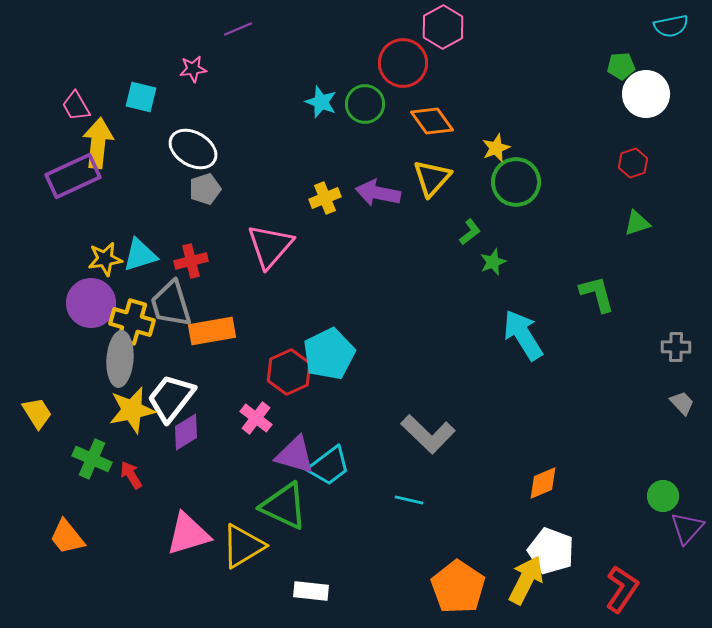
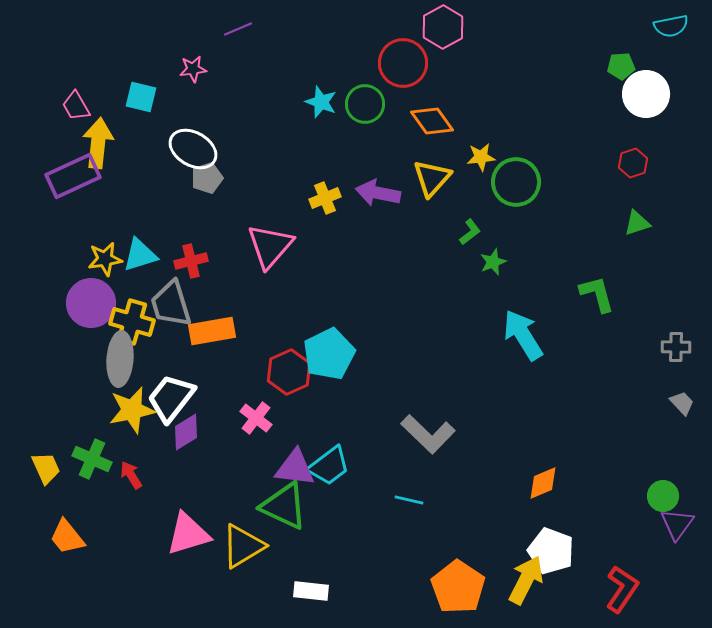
yellow star at (496, 148): moved 15 px left, 9 px down; rotated 16 degrees clockwise
gray pentagon at (205, 189): moved 2 px right, 11 px up
yellow trapezoid at (37, 413): moved 9 px right, 55 px down; rotated 8 degrees clockwise
purple triangle at (295, 455): moved 13 px down; rotated 9 degrees counterclockwise
purple triangle at (687, 528): moved 10 px left, 4 px up; rotated 6 degrees counterclockwise
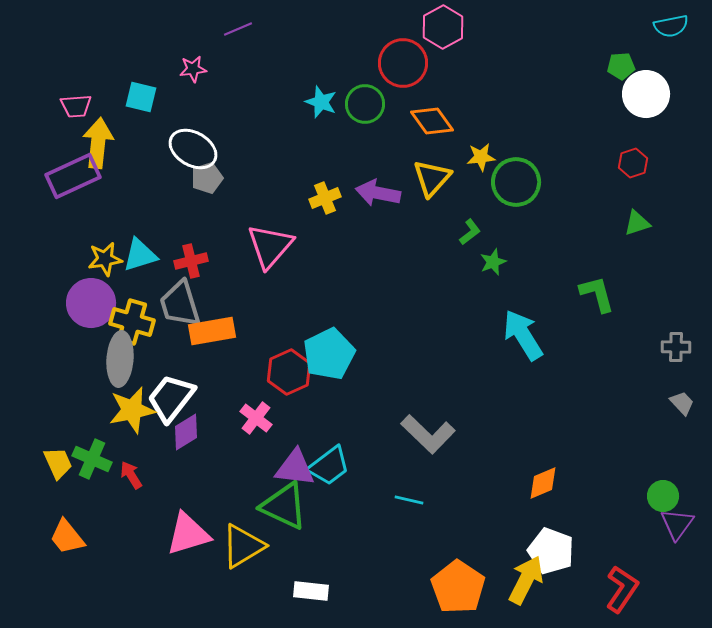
pink trapezoid at (76, 106): rotated 64 degrees counterclockwise
gray trapezoid at (171, 304): moved 9 px right
yellow trapezoid at (46, 468): moved 12 px right, 5 px up
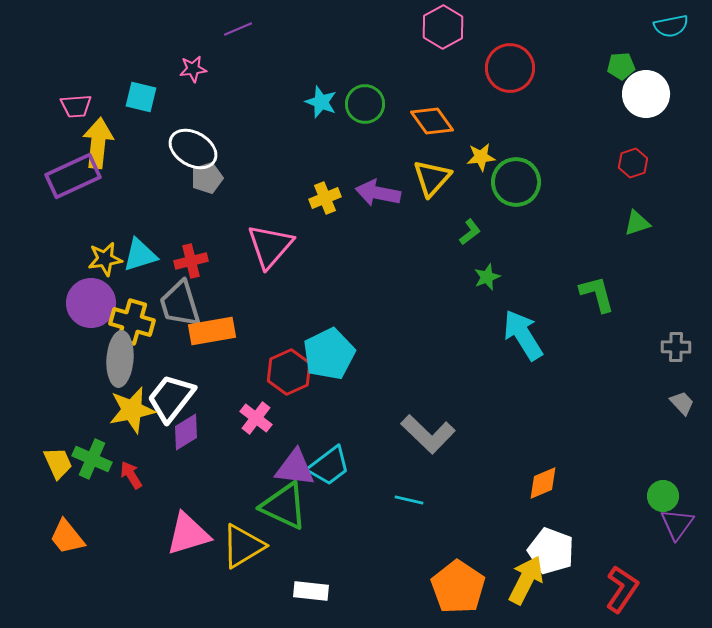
red circle at (403, 63): moved 107 px right, 5 px down
green star at (493, 262): moved 6 px left, 15 px down
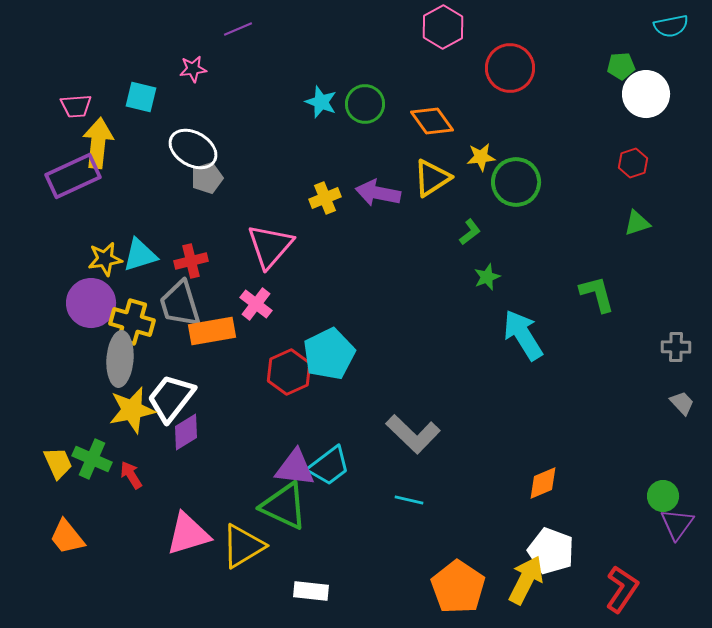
yellow triangle at (432, 178): rotated 15 degrees clockwise
pink cross at (256, 418): moved 114 px up
gray L-shape at (428, 434): moved 15 px left
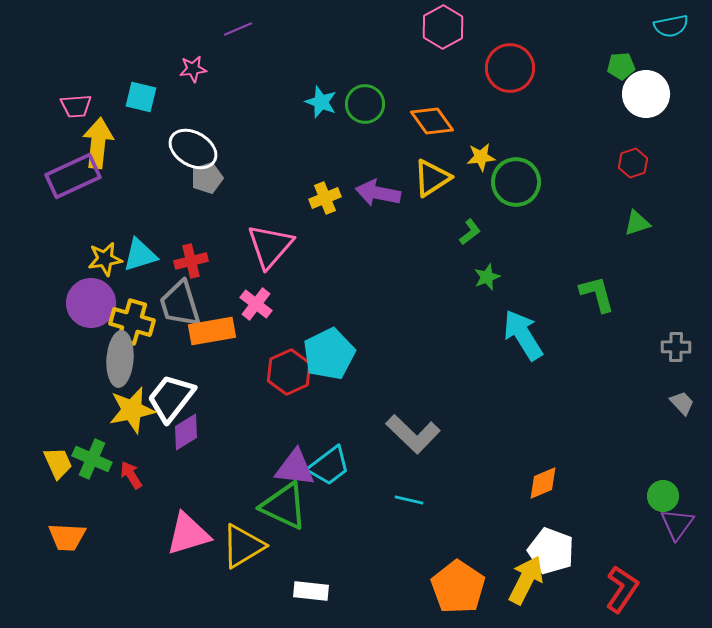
orange trapezoid at (67, 537): rotated 48 degrees counterclockwise
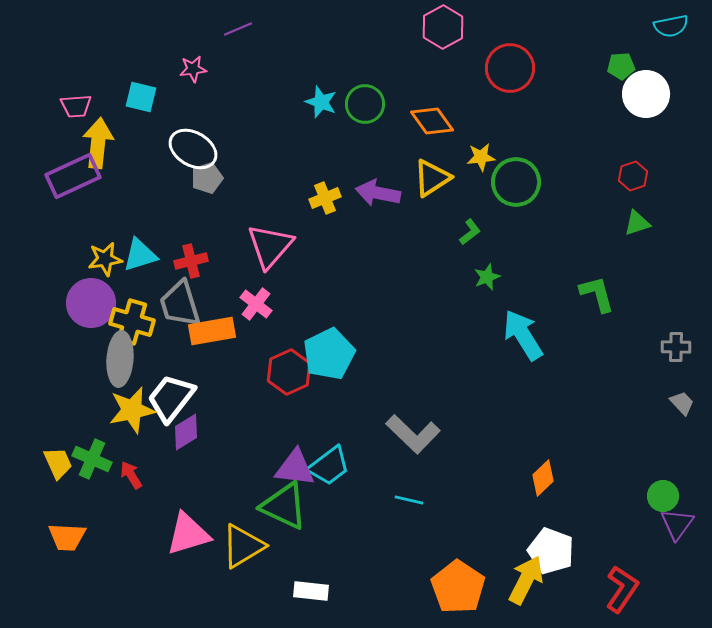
red hexagon at (633, 163): moved 13 px down
orange diamond at (543, 483): moved 5 px up; rotated 21 degrees counterclockwise
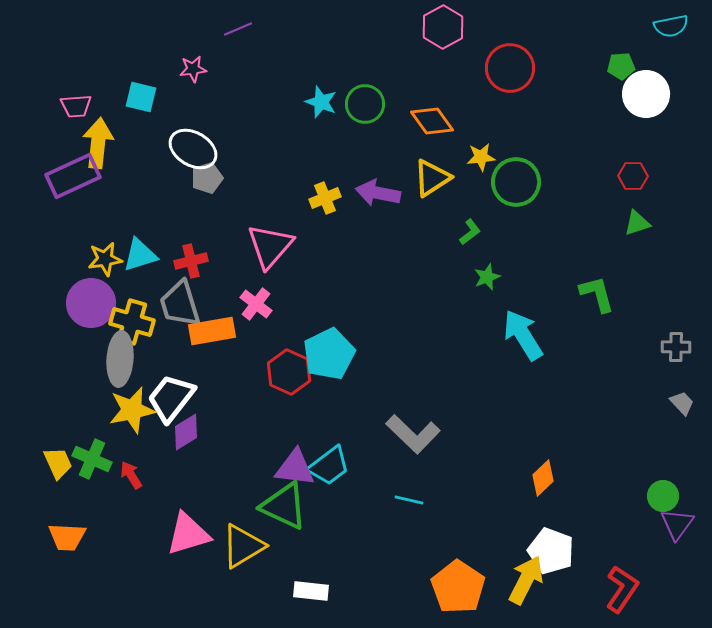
red hexagon at (633, 176): rotated 20 degrees clockwise
red hexagon at (289, 372): rotated 12 degrees counterclockwise
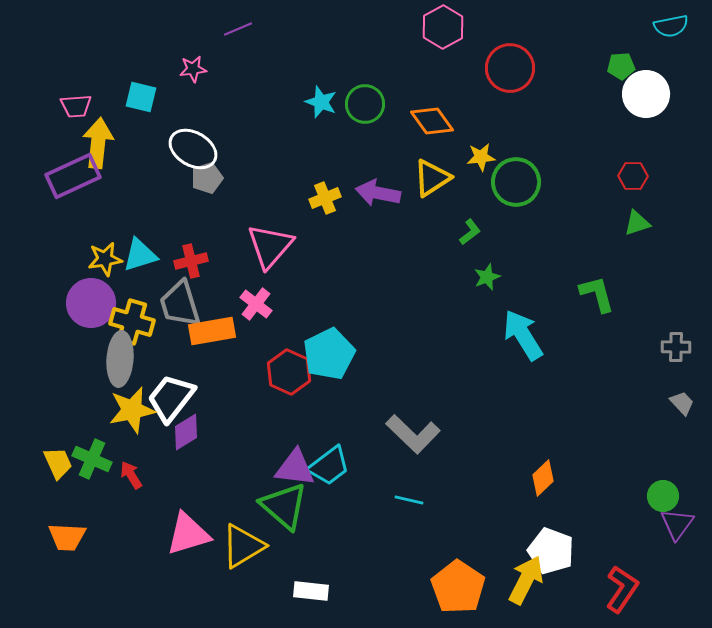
green triangle at (284, 506): rotated 16 degrees clockwise
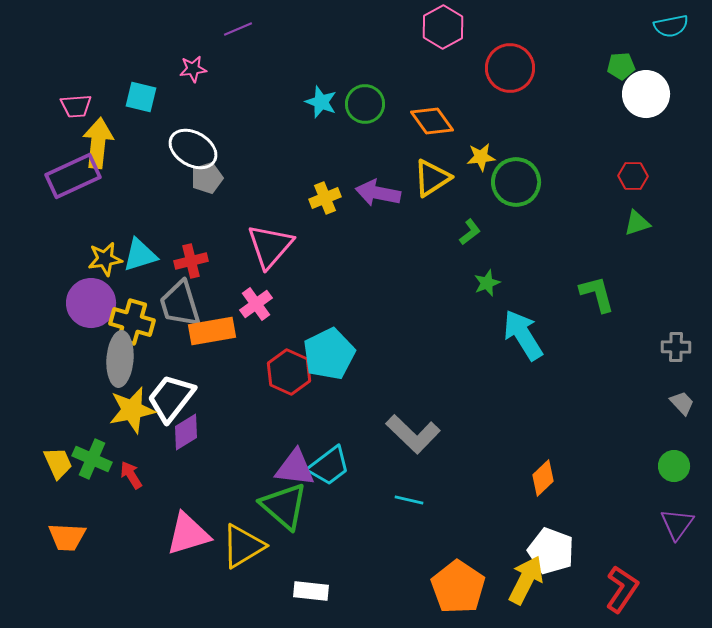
green star at (487, 277): moved 6 px down
pink cross at (256, 304): rotated 16 degrees clockwise
green circle at (663, 496): moved 11 px right, 30 px up
